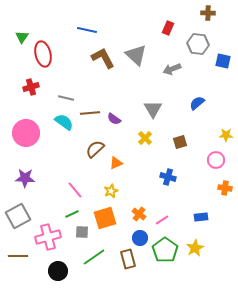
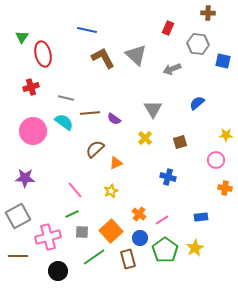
pink circle at (26, 133): moved 7 px right, 2 px up
orange square at (105, 218): moved 6 px right, 13 px down; rotated 25 degrees counterclockwise
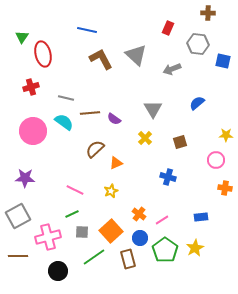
brown L-shape at (103, 58): moved 2 px left, 1 px down
pink line at (75, 190): rotated 24 degrees counterclockwise
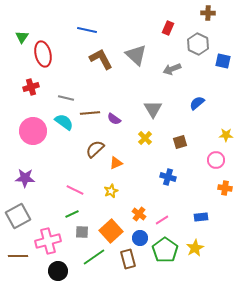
gray hexagon at (198, 44): rotated 20 degrees clockwise
pink cross at (48, 237): moved 4 px down
